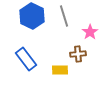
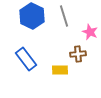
pink star: rotated 14 degrees counterclockwise
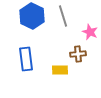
gray line: moved 1 px left
blue rectangle: rotated 30 degrees clockwise
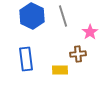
pink star: rotated 14 degrees clockwise
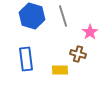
blue hexagon: rotated 10 degrees counterclockwise
brown cross: rotated 21 degrees clockwise
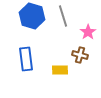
pink star: moved 2 px left
brown cross: moved 2 px right, 1 px down
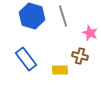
pink star: moved 2 px right, 1 px down; rotated 14 degrees counterclockwise
brown cross: moved 1 px down
blue rectangle: rotated 30 degrees counterclockwise
